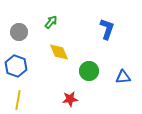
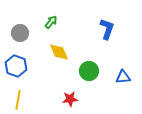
gray circle: moved 1 px right, 1 px down
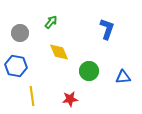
blue hexagon: rotated 10 degrees counterclockwise
yellow line: moved 14 px right, 4 px up; rotated 18 degrees counterclockwise
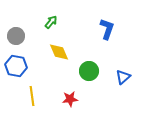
gray circle: moved 4 px left, 3 px down
blue triangle: rotated 35 degrees counterclockwise
